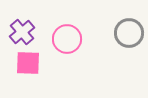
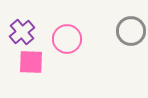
gray circle: moved 2 px right, 2 px up
pink square: moved 3 px right, 1 px up
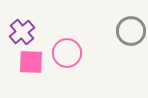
pink circle: moved 14 px down
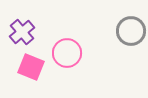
pink square: moved 5 px down; rotated 20 degrees clockwise
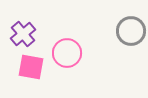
purple cross: moved 1 px right, 2 px down
pink square: rotated 12 degrees counterclockwise
